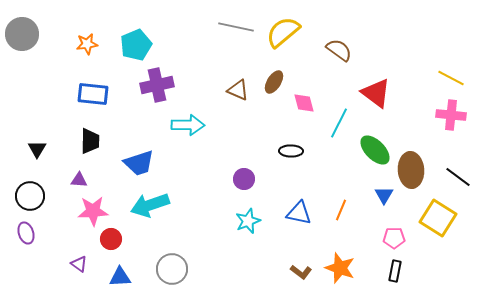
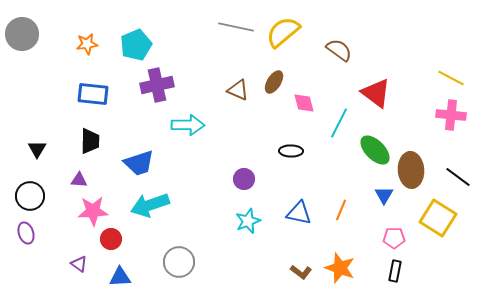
gray circle at (172, 269): moved 7 px right, 7 px up
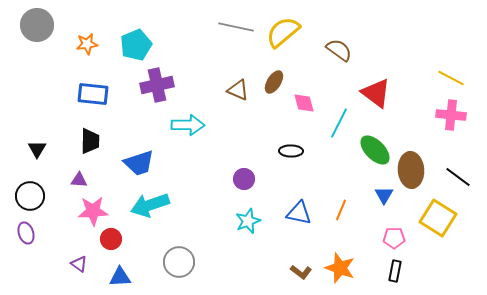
gray circle at (22, 34): moved 15 px right, 9 px up
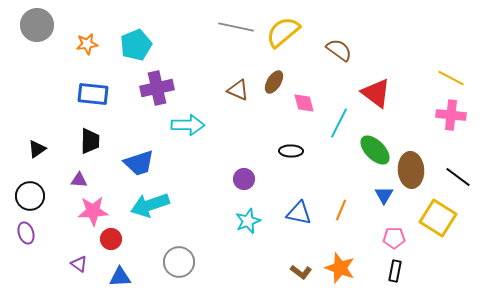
purple cross at (157, 85): moved 3 px down
black triangle at (37, 149): rotated 24 degrees clockwise
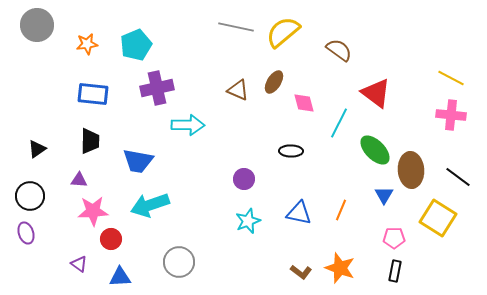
blue trapezoid at (139, 163): moved 1 px left, 2 px up; rotated 28 degrees clockwise
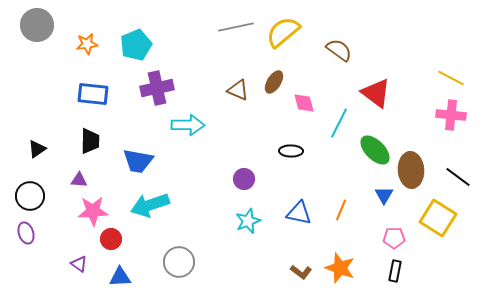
gray line at (236, 27): rotated 24 degrees counterclockwise
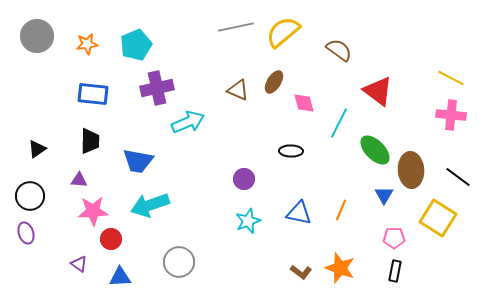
gray circle at (37, 25): moved 11 px down
red triangle at (376, 93): moved 2 px right, 2 px up
cyan arrow at (188, 125): moved 3 px up; rotated 24 degrees counterclockwise
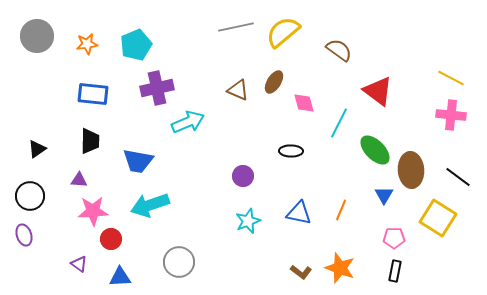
purple circle at (244, 179): moved 1 px left, 3 px up
purple ellipse at (26, 233): moved 2 px left, 2 px down
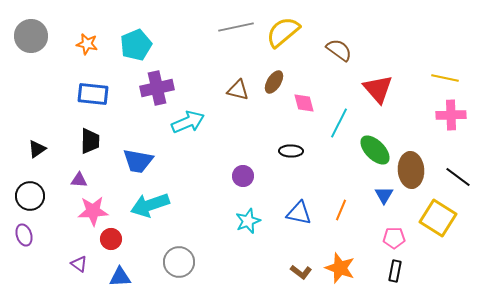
gray circle at (37, 36): moved 6 px left
orange star at (87, 44): rotated 20 degrees clockwise
yellow line at (451, 78): moved 6 px left; rotated 16 degrees counterclockwise
brown triangle at (238, 90): rotated 10 degrees counterclockwise
red triangle at (378, 91): moved 2 px up; rotated 12 degrees clockwise
pink cross at (451, 115): rotated 8 degrees counterclockwise
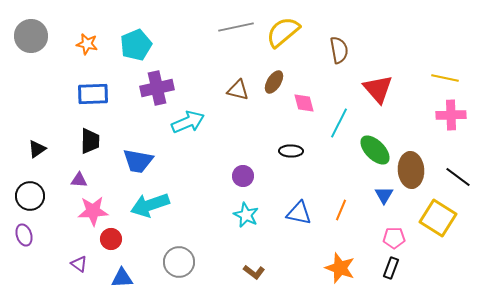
brown semicircle at (339, 50): rotated 44 degrees clockwise
blue rectangle at (93, 94): rotated 8 degrees counterclockwise
cyan star at (248, 221): moved 2 px left, 6 px up; rotated 25 degrees counterclockwise
black rectangle at (395, 271): moved 4 px left, 3 px up; rotated 10 degrees clockwise
brown L-shape at (301, 272): moved 47 px left
blue triangle at (120, 277): moved 2 px right, 1 px down
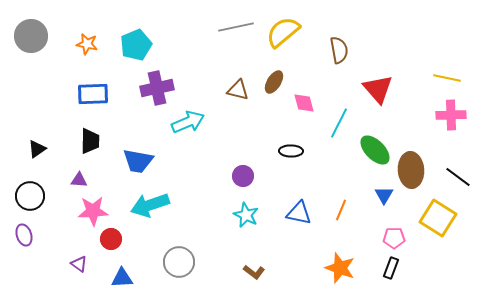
yellow line at (445, 78): moved 2 px right
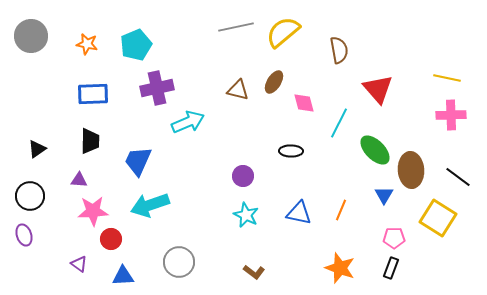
blue trapezoid at (138, 161): rotated 104 degrees clockwise
blue triangle at (122, 278): moved 1 px right, 2 px up
